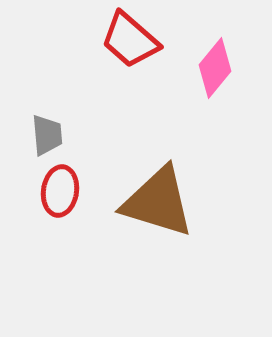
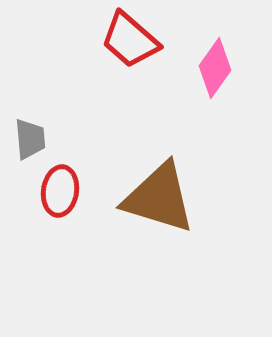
pink diamond: rotated 4 degrees counterclockwise
gray trapezoid: moved 17 px left, 4 px down
brown triangle: moved 1 px right, 4 px up
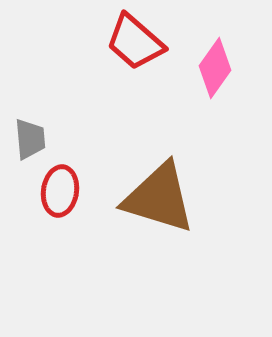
red trapezoid: moved 5 px right, 2 px down
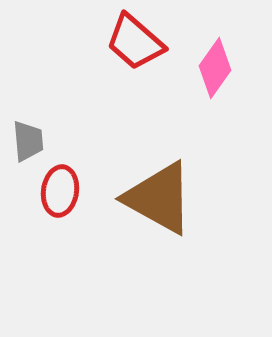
gray trapezoid: moved 2 px left, 2 px down
brown triangle: rotated 12 degrees clockwise
